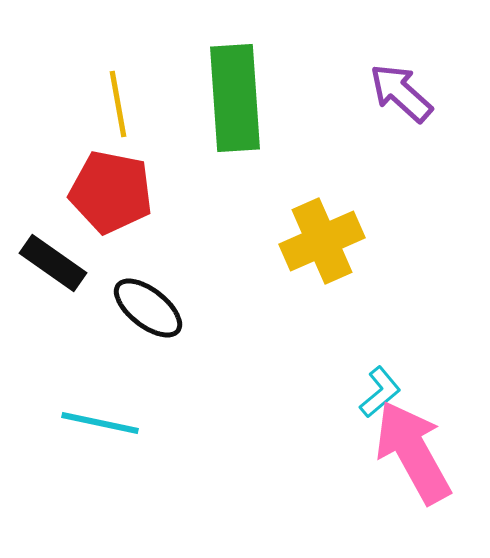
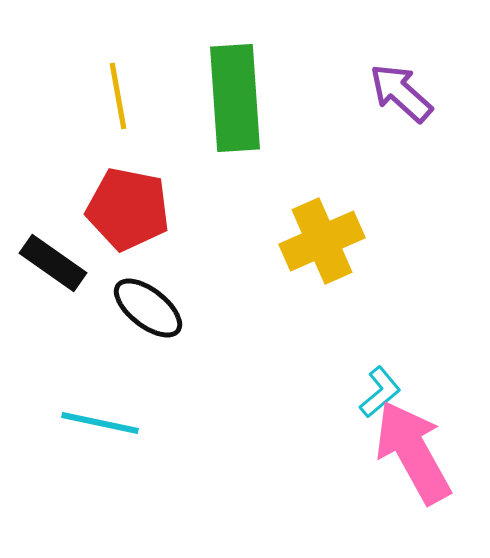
yellow line: moved 8 px up
red pentagon: moved 17 px right, 17 px down
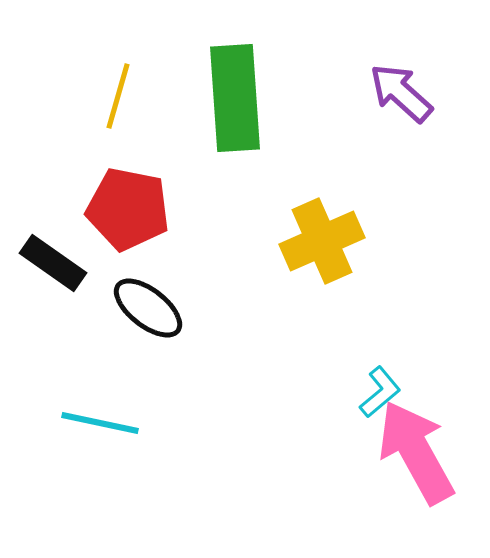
yellow line: rotated 26 degrees clockwise
pink arrow: moved 3 px right
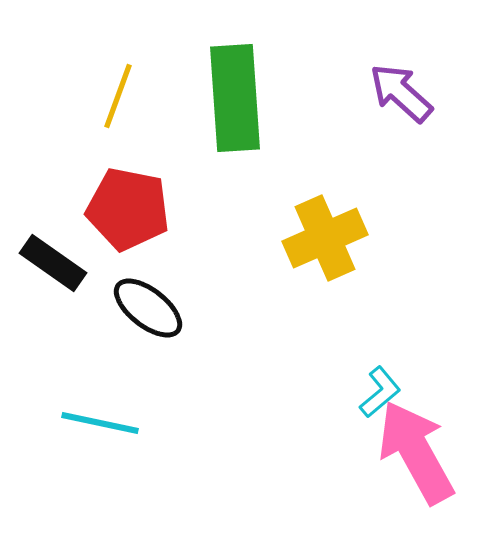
yellow line: rotated 4 degrees clockwise
yellow cross: moved 3 px right, 3 px up
